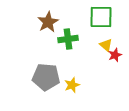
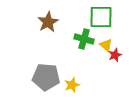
green cross: moved 16 px right; rotated 24 degrees clockwise
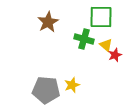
gray pentagon: moved 13 px down
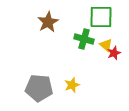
red star: moved 1 px left, 2 px up
gray pentagon: moved 7 px left, 2 px up
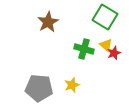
green square: moved 4 px right; rotated 30 degrees clockwise
green cross: moved 10 px down
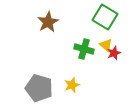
gray pentagon: rotated 12 degrees clockwise
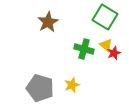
gray pentagon: moved 1 px right
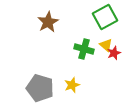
green square: rotated 30 degrees clockwise
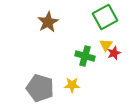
yellow triangle: rotated 24 degrees clockwise
green cross: moved 1 px right, 7 px down
yellow star: rotated 21 degrees clockwise
